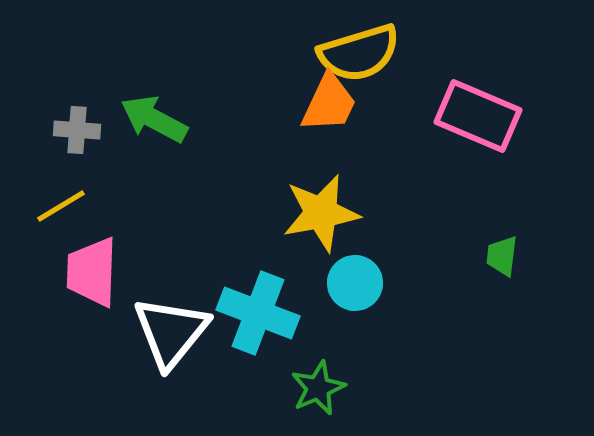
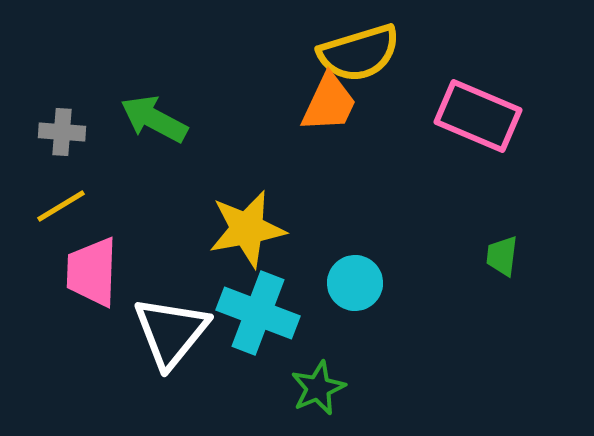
gray cross: moved 15 px left, 2 px down
yellow star: moved 74 px left, 16 px down
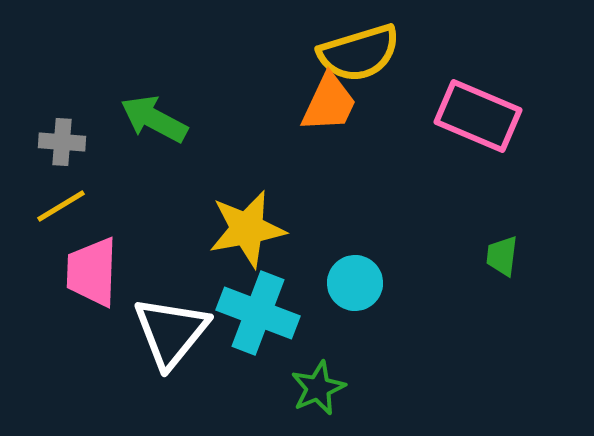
gray cross: moved 10 px down
